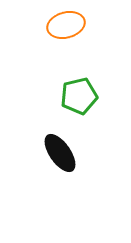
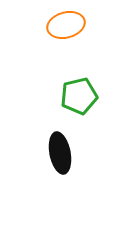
black ellipse: rotated 24 degrees clockwise
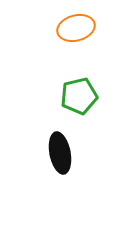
orange ellipse: moved 10 px right, 3 px down
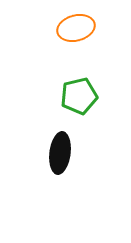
black ellipse: rotated 18 degrees clockwise
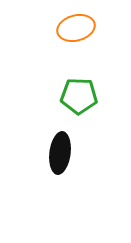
green pentagon: rotated 15 degrees clockwise
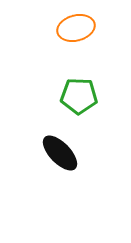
black ellipse: rotated 51 degrees counterclockwise
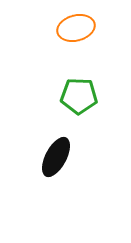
black ellipse: moved 4 px left, 4 px down; rotated 72 degrees clockwise
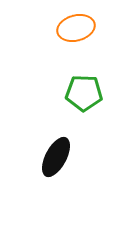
green pentagon: moved 5 px right, 3 px up
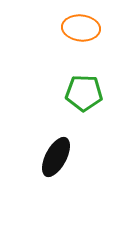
orange ellipse: moved 5 px right; rotated 21 degrees clockwise
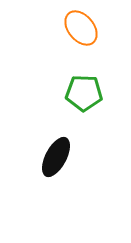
orange ellipse: rotated 45 degrees clockwise
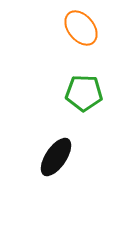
black ellipse: rotated 6 degrees clockwise
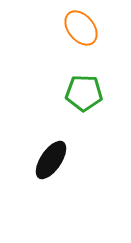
black ellipse: moved 5 px left, 3 px down
